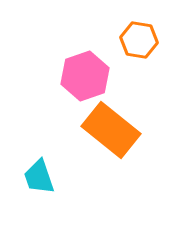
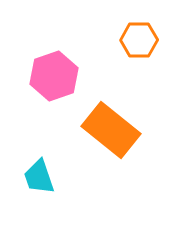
orange hexagon: rotated 9 degrees counterclockwise
pink hexagon: moved 31 px left
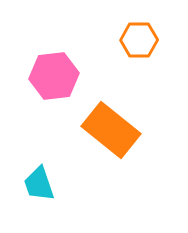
pink hexagon: rotated 12 degrees clockwise
cyan trapezoid: moved 7 px down
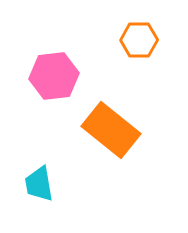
cyan trapezoid: rotated 9 degrees clockwise
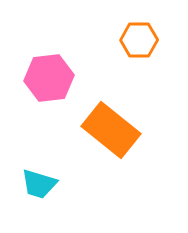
pink hexagon: moved 5 px left, 2 px down
cyan trapezoid: rotated 63 degrees counterclockwise
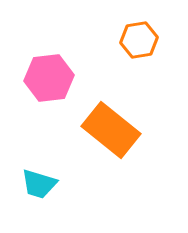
orange hexagon: rotated 9 degrees counterclockwise
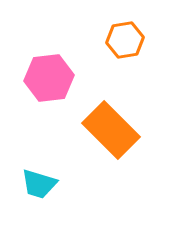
orange hexagon: moved 14 px left
orange rectangle: rotated 6 degrees clockwise
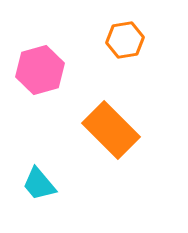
pink hexagon: moved 9 px left, 8 px up; rotated 9 degrees counterclockwise
cyan trapezoid: rotated 33 degrees clockwise
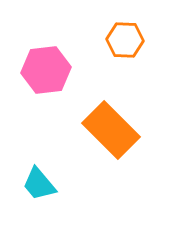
orange hexagon: rotated 12 degrees clockwise
pink hexagon: moved 6 px right; rotated 9 degrees clockwise
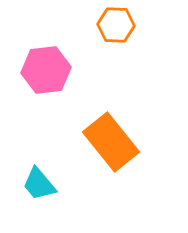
orange hexagon: moved 9 px left, 15 px up
orange rectangle: moved 12 px down; rotated 6 degrees clockwise
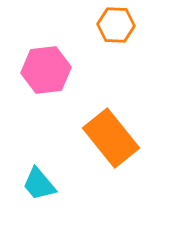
orange rectangle: moved 4 px up
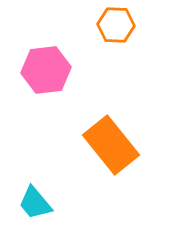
orange rectangle: moved 7 px down
cyan trapezoid: moved 4 px left, 19 px down
